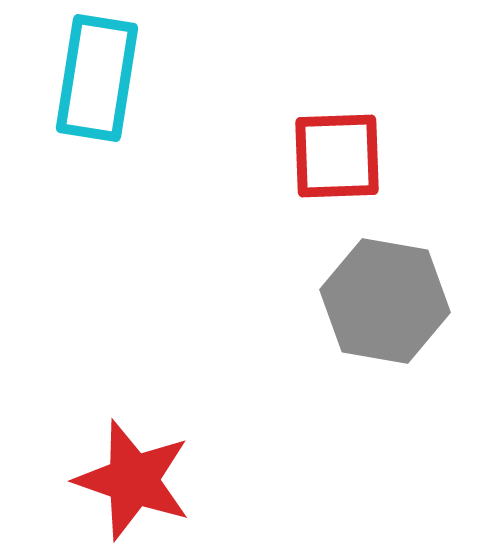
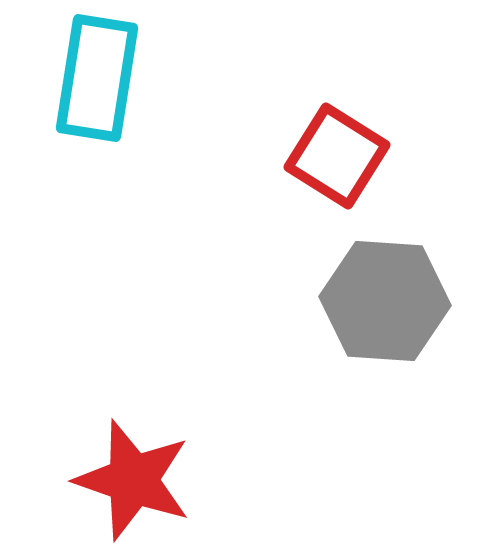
red square: rotated 34 degrees clockwise
gray hexagon: rotated 6 degrees counterclockwise
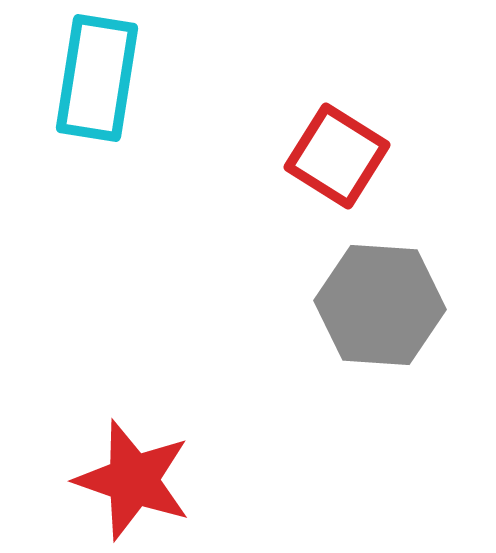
gray hexagon: moved 5 px left, 4 px down
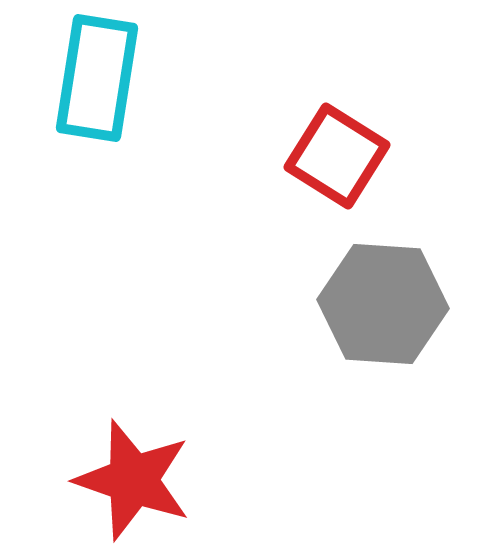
gray hexagon: moved 3 px right, 1 px up
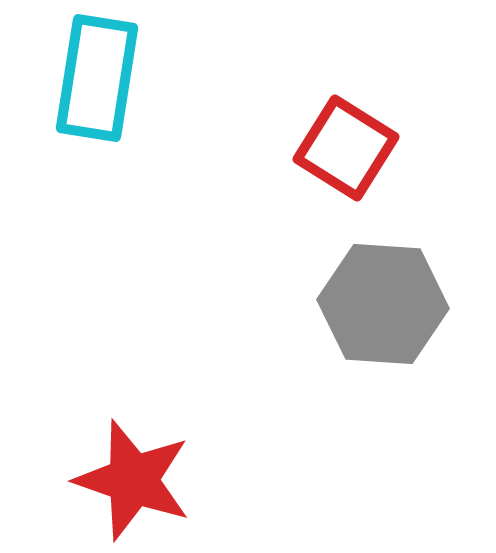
red square: moved 9 px right, 8 px up
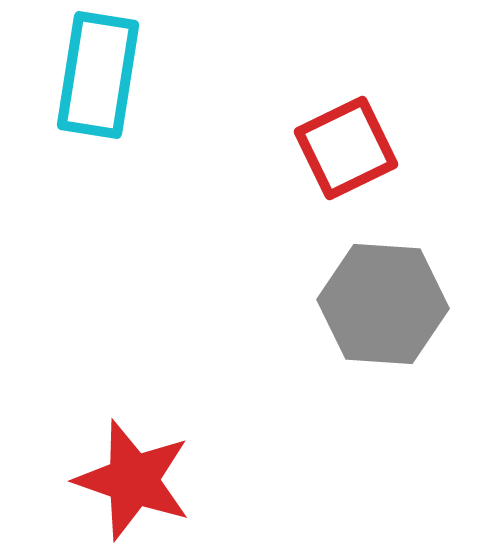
cyan rectangle: moved 1 px right, 3 px up
red square: rotated 32 degrees clockwise
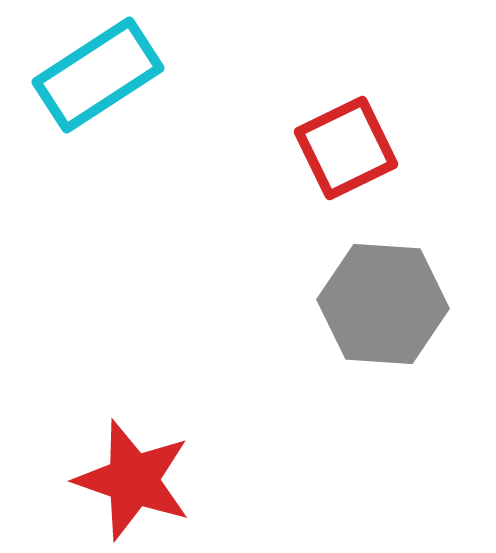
cyan rectangle: rotated 48 degrees clockwise
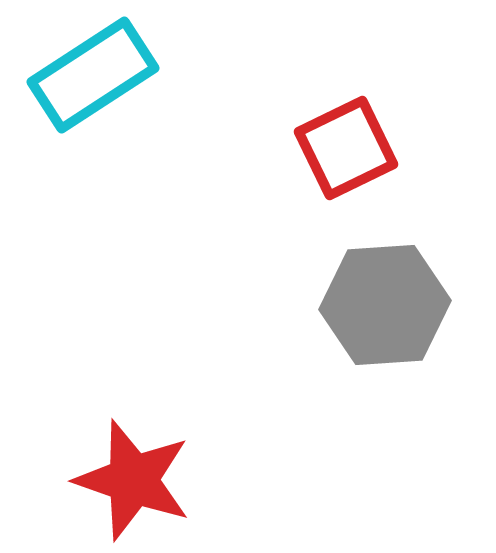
cyan rectangle: moved 5 px left
gray hexagon: moved 2 px right, 1 px down; rotated 8 degrees counterclockwise
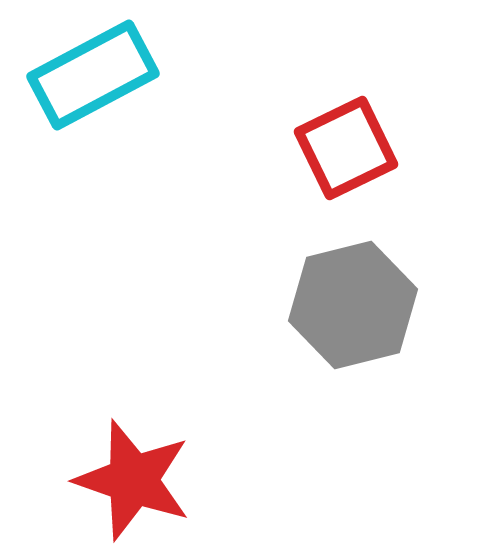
cyan rectangle: rotated 5 degrees clockwise
gray hexagon: moved 32 px left; rotated 10 degrees counterclockwise
